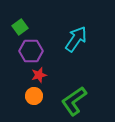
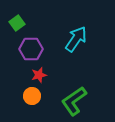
green square: moved 3 px left, 4 px up
purple hexagon: moved 2 px up
orange circle: moved 2 px left
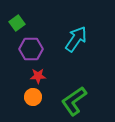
red star: moved 1 px left, 1 px down; rotated 14 degrees clockwise
orange circle: moved 1 px right, 1 px down
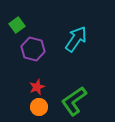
green square: moved 2 px down
purple hexagon: moved 2 px right; rotated 15 degrees clockwise
red star: moved 1 px left, 11 px down; rotated 21 degrees counterclockwise
orange circle: moved 6 px right, 10 px down
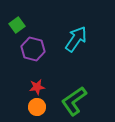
red star: rotated 14 degrees clockwise
orange circle: moved 2 px left
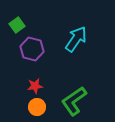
purple hexagon: moved 1 px left
red star: moved 2 px left, 1 px up
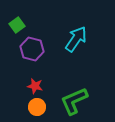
red star: rotated 21 degrees clockwise
green L-shape: rotated 12 degrees clockwise
